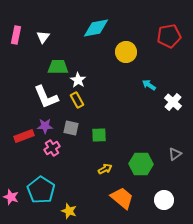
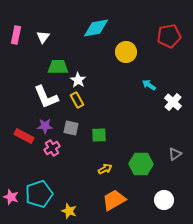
red rectangle: rotated 48 degrees clockwise
cyan pentagon: moved 2 px left, 4 px down; rotated 20 degrees clockwise
orange trapezoid: moved 8 px left, 2 px down; rotated 70 degrees counterclockwise
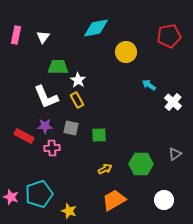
pink cross: rotated 28 degrees clockwise
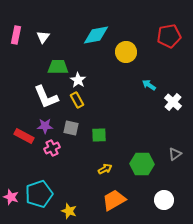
cyan diamond: moved 7 px down
pink cross: rotated 21 degrees counterclockwise
green hexagon: moved 1 px right
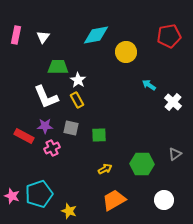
pink star: moved 1 px right, 1 px up
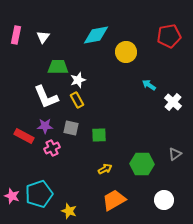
white star: rotated 21 degrees clockwise
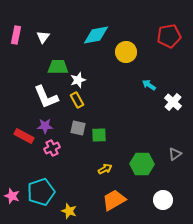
gray square: moved 7 px right
cyan pentagon: moved 2 px right, 2 px up
white circle: moved 1 px left
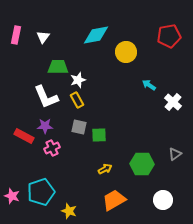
gray square: moved 1 px right, 1 px up
